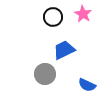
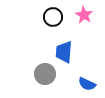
pink star: moved 1 px right, 1 px down
blue trapezoid: moved 2 px down; rotated 60 degrees counterclockwise
blue semicircle: moved 1 px up
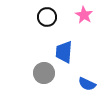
black circle: moved 6 px left
gray circle: moved 1 px left, 1 px up
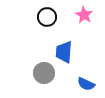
blue semicircle: moved 1 px left
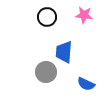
pink star: rotated 24 degrees counterclockwise
gray circle: moved 2 px right, 1 px up
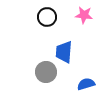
blue semicircle: rotated 138 degrees clockwise
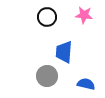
gray circle: moved 1 px right, 4 px down
blue semicircle: rotated 30 degrees clockwise
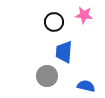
black circle: moved 7 px right, 5 px down
blue semicircle: moved 2 px down
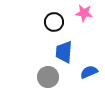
pink star: moved 2 px up
gray circle: moved 1 px right, 1 px down
blue semicircle: moved 3 px right, 14 px up; rotated 36 degrees counterclockwise
